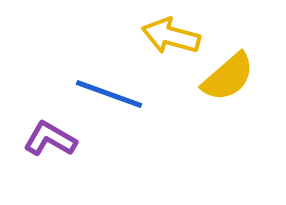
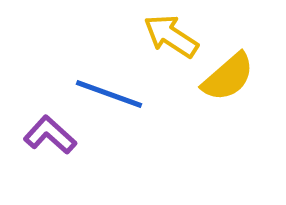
yellow arrow: rotated 18 degrees clockwise
purple L-shape: moved 4 px up; rotated 12 degrees clockwise
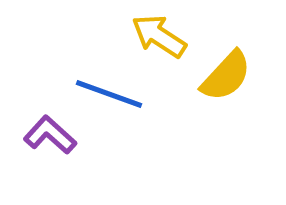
yellow arrow: moved 12 px left
yellow semicircle: moved 2 px left, 1 px up; rotated 6 degrees counterclockwise
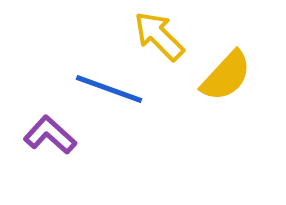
yellow arrow: rotated 12 degrees clockwise
blue line: moved 5 px up
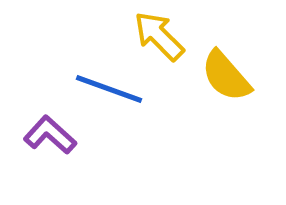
yellow semicircle: rotated 96 degrees clockwise
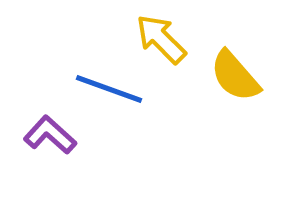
yellow arrow: moved 2 px right, 3 px down
yellow semicircle: moved 9 px right
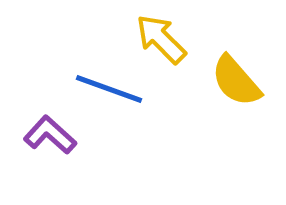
yellow semicircle: moved 1 px right, 5 px down
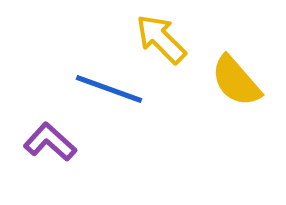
purple L-shape: moved 7 px down
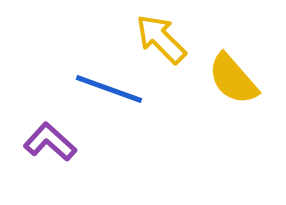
yellow semicircle: moved 3 px left, 2 px up
